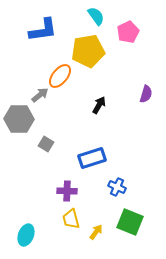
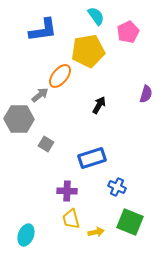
yellow arrow: rotated 42 degrees clockwise
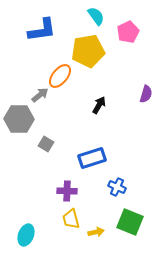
blue L-shape: moved 1 px left
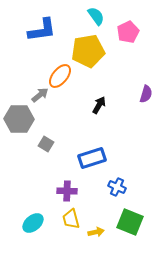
cyan ellipse: moved 7 px right, 12 px up; rotated 30 degrees clockwise
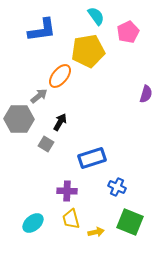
gray arrow: moved 1 px left, 1 px down
black arrow: moved 39 px left, 17 px down
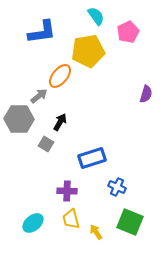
blue L-shape: moved 2 px down
yellow arrow: rotated 112 degrees counterclockwise
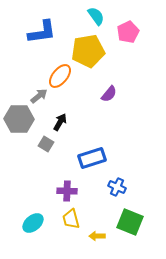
purple semicircle: moved 37 px left; rotated 24 degrees clockwise
yellow arrow: moved 1 px right, 4 px down; rotated 56 degrees counterclockwise
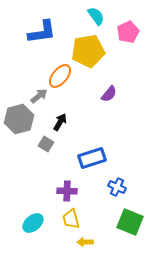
gray hexagon: rotated 16 degrees counterclockwise
yellow arrow: moved 12 px left, 6 px down
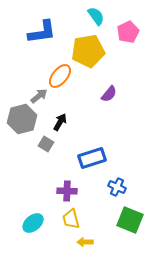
gray hexagon: moved 3 px right
green square: moved 2 px up
